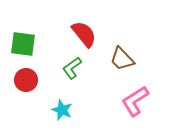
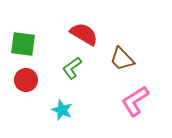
red semicircle: rotated 20 degrees counterclockwise
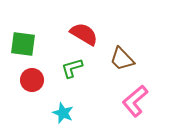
green L-shape: rotated 20 degrees clockwise
red circle: moved 6 px right
pink L-shape: rotated 8 degrees counterclockwise
cyan star: moved 1 px right, 3 px down
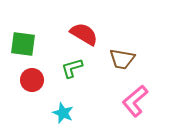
brown trapezoid: rotated 36 degrees counterclockwise
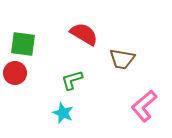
green L-shape: moved 12 px down
red circle: moved 17 px left, 7 px up
pink L-shape: moved 9 px right, 5 px down
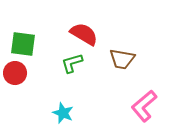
green L-shape: moved 17 px up
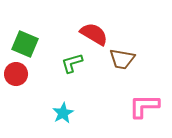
red semicircle: moved 10 px right
green square: moved 2 px right; rotated 16 degrees clockwise
red circle: moved 1 px right, 1 px down
pink L-shape: rotated 40 degrees clockwise
cyan star: rotated 20 degrees clockwise
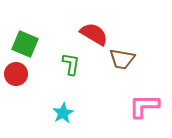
green L-shape: moved 1 px left, 1 px down; rotated 115 degrees clockwise
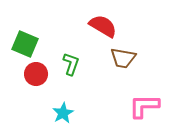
red semicircle: moved 9 px right, 8 px up
brown trapezoid: moved 1 px right, 1 px up
green L-shape: rotated 10 degrees clockwise
red circle: moved 20 px right
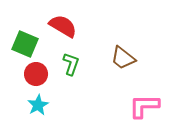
red semicircle: moved 40 px left
brown trapezoid: rotated 28 degrees clockwise
cyan star: moved 25 px left, 8 px up
